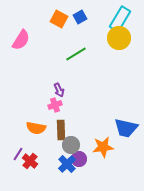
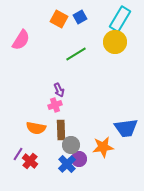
yellow circle: moved 4 px left, 4 px down
blue trapezoid: rotated 20 degrees counterclockwise
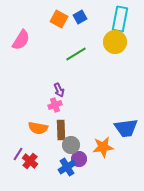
cyan rectangle: rotated 20 degrees counterclockwise
orange semicircle: moved 2 px right
blue cross: moved 3 px down; rotated 12 degrees clockwise
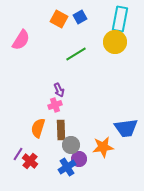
orange semicircle: rotated 96 degrees clockwise
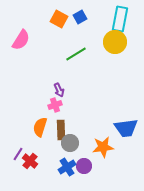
orange semicircle: moved 2 px right, 1 px up
gray circle: moved 1 px left, 2 px up
purple circle: moved 5 px right, 7 px down
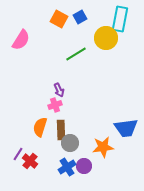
yellow circle: moved 9 px left, 4 px up
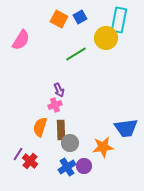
cyan rectangle: moved 1 px left, 1 px down
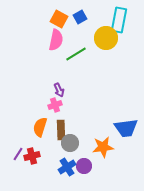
pink semicircle: moved 35 px right; rotated 20 degrees counterclockwise
red cross: moved 2 px right, 5 px up; rotated 35 degrees clockwise
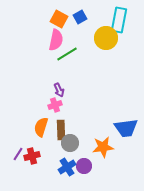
green line: moved 9 px left
orange semicircle: moved 1 px right
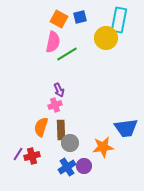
blue square: rotated 16 degrees clockwise
pink semicircle: moved 3 px left, 2 px down
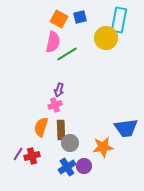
purple arrow: rotated 40 degrees clockwise
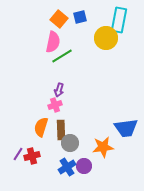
orange square: rotated 12 degrees clockwise
green line: moved 5 px left, 2 px down
